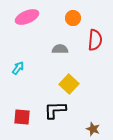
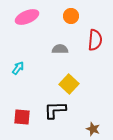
orange circle: moved 2 px left, 2 px up
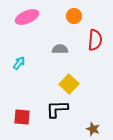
orange circle: moved 3 px right
cyan arrow: moved 1 px right, 5 px up
black L-shape: moved 2 px right, 1 px up
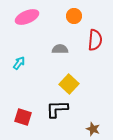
red square: moved 1 px right; rotated 12 degrees clockwise
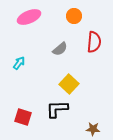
pink ellipse: moved 2 px right
red semicircle: moved 1 px left, 2 px down
gray semicircle: rotated 140 degrees clockwise
brown star: rotated 16 degrees counterclockwise
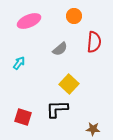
pink ellipse: moved 4 px down
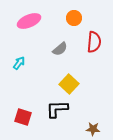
orange circle: moved 2 px down
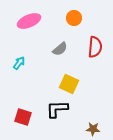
red semicircle: moved 1 px right, 5 px down
yellow square: rotated 18 degrees counterclockwise
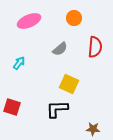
red square: moved 11 px left, 10 px up
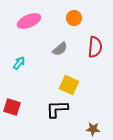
yellow square: moved 1 px down
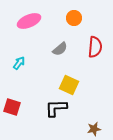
black L-shape: moved 1 px left, 1 px up
brown star: moved 1 px right; rotated 16 degrees counterclockwise
